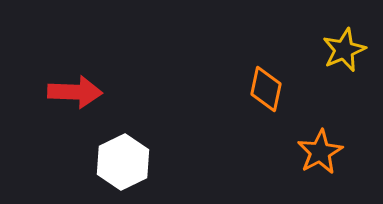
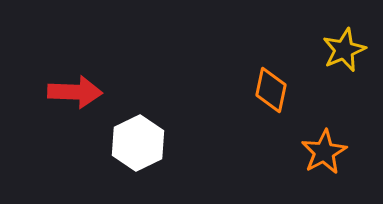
orange diamond: moved 5 px right, 1 px down
orange star: moved 4 px right
white hexagon: moved 15 px right, 19 px up
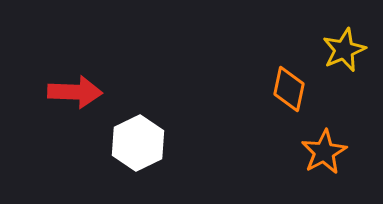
orange diamond: moved 18 px right, 1 px up
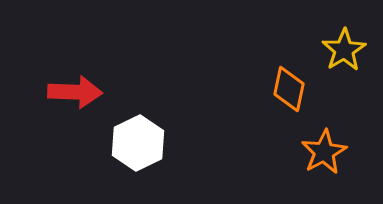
yellow star: rotated 9 degrees counterclockwise
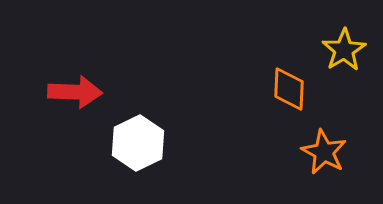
orange diamond: rotated 9 degrees counterclockwise
orange star: rotated 15 degrees counterclockwise
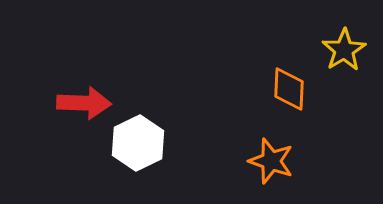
red arrow: moved 9 px right, 11 px down
orange star: moved 53 px left, 9 px down; rotated 9 degrees counterclockwise
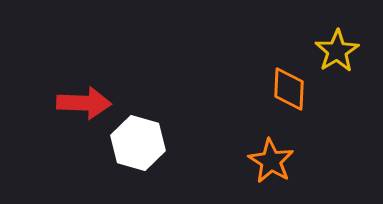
yellow star: moved 7 px left, 1 px down
white hexagon: rotated 18 degrees counterclockwise
orange star: rotated 12 degrees clockwise
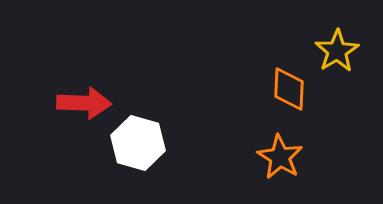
orange star: moved 9 px right, 4 px up
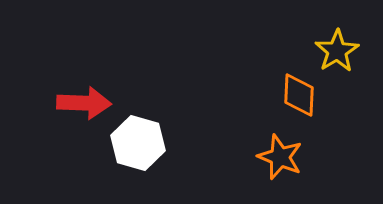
orange diamond: moved 10 px right, 6 px down
orange star: rotated 9 degrees counterclockwise
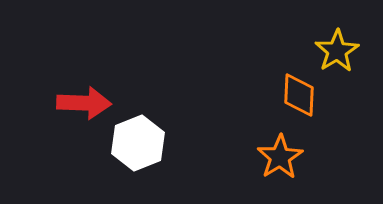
white hexagon: rotated 22 degrees clockwise
orange star: rotated 18 degrees clockwise
